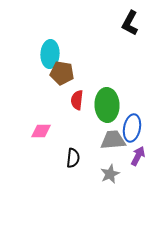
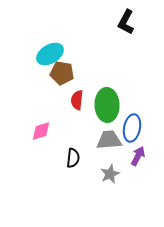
black L-shape: moved 4 px left, 1 px up
cyan ellipse: rotated 56 degrees clockwise
pink diamond: rotated 15 degrees counterclockwise
gray trapezoid: moved 4 px left
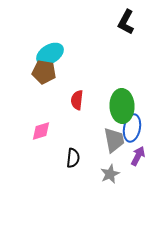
brown pentagon: moved 18 px left, 1 px up
green ellipse: moved 15 px right, 1 px down
gray trapezoid: moved 5 px right; rotated 84 degrees clockwise
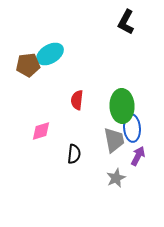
brown pentagon: moved 16 px left, 7 px up; rotated 15 degrees counterclockwise
blue ellipse: rotated 16 degrees counterclockwise
black semicircle: moved 1 px right, 4 px up
gray star: moved 6 px right, 4 px down
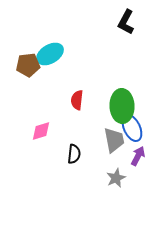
blue ellipse: rotated 20 degrees counterclockwise
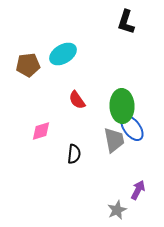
black L-shape: rotated 10 degrees counterclockwise
cyan ellipse: moved 13 px right
red semicircle: rotated 42 degrees counterclockwise
blue ellipse: rotated 12 degrees counterclockwise
purple arrow: moved 34 px down
gray star: moved 1 px right, 32 px down
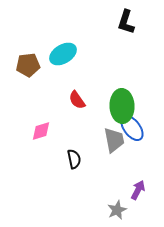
black semicircle: moved 5 px down; rotated 18 degrees counterclockwise
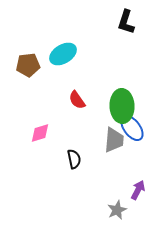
pink diamond: moved 1 px left, 2 px down
gray trapezoid: rotated 16 degrees clockwise
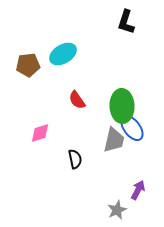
gray trapezoid: rotated 8 degrees clockwise
black semicircle: moved 1 px right
